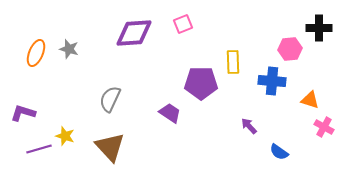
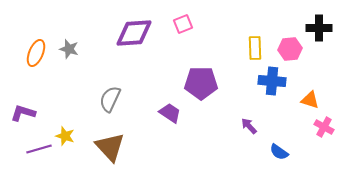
yellow rectangle: moved 22 px right, 14 px up
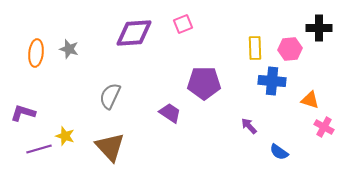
orange ellipse: rotated 16 degrees counterclockwise
purple pentagon: moved 3 px right
gray semicircle: moved 3 px up
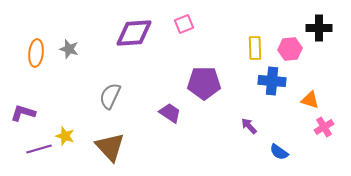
pink square: moved 1 px right
pink cross: rotated 30 degrees clockwise
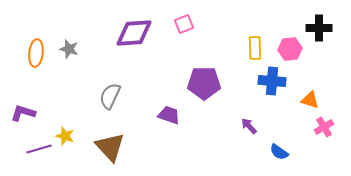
purple trapezoid: moved 1 px left, 2 px down; rotated 15 degrees counterclockwise
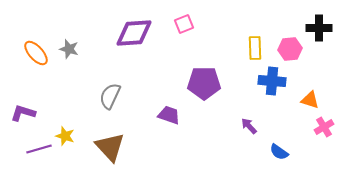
orange ellipse: rotated 48 degrees counterclockwise
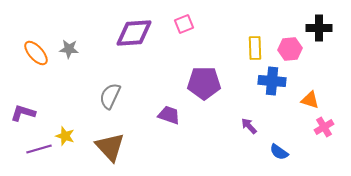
gray star: rotated 12 degrees counterclockwise
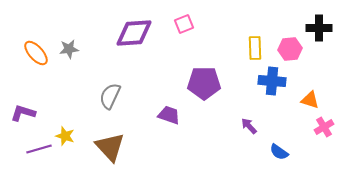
gray star: rotated 12 degrees counterclockwise
